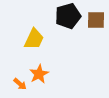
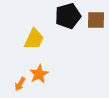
orange arrow: rotated 80 degrees clockwise
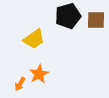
yellow trapezoid: rotated 30 degrees clockwise
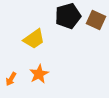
brown square: rotated 24 degrees clockwise
orange arrow: moved 9 px left, 5 px up
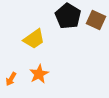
black pentagon: rotated 25 degrees counterclockwise
